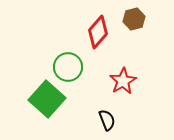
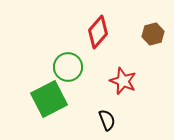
brown hexagon: moved 19 px right, 15 px down
red star: rotated 20 degrees counterclockwise
green square: moved 2 px right; rotated 21 degrees clockwise
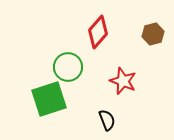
green square: rotated 9 degrees clockwise
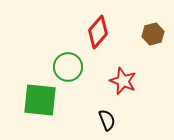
green square: moved 9 px left, 1 px down; rotated 24 degrees clockwise
